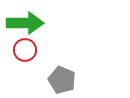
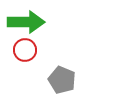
green arrow: moved 1 px right, 1 px up
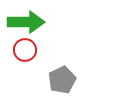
gray pentagon: rotated 24 degrees clockwise
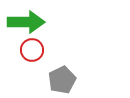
red circle: moved 7 px right
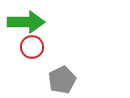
red circle: moved 3 px up
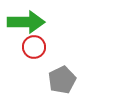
red circle: moved 2 px right
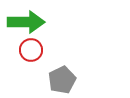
red circle: moved 3 px left, 3 px down
